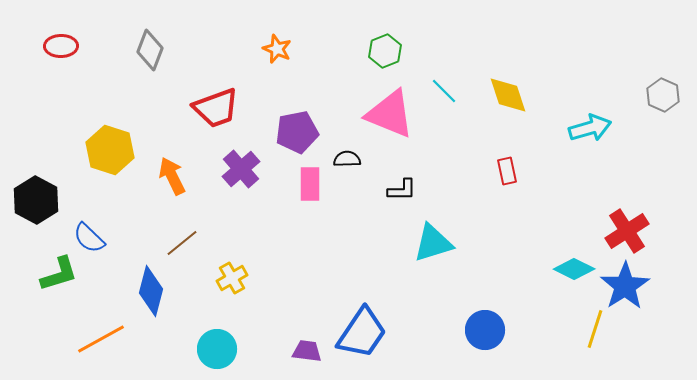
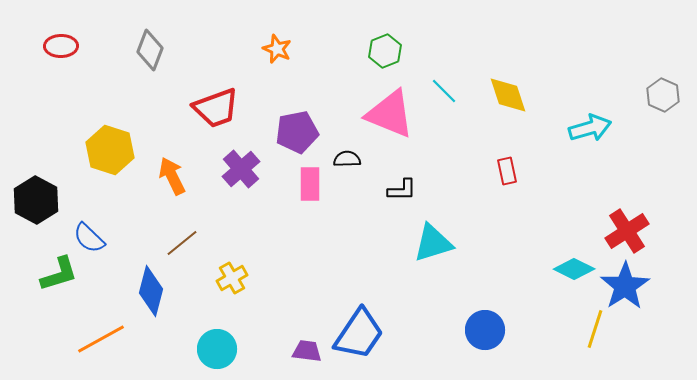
blue trapezoid: moved 3 px left, 1 px down
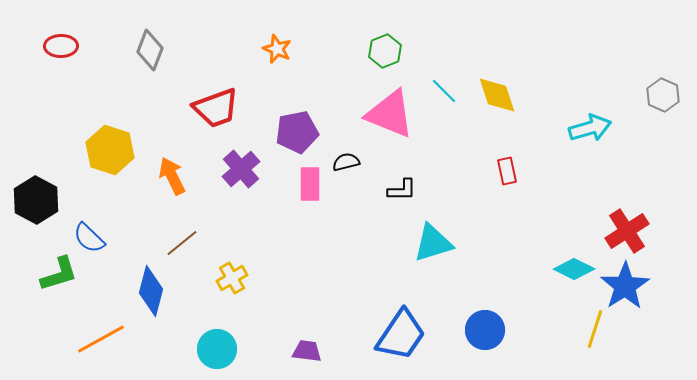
yellow diamond: moved 11 px left
black semicircle: moved 1 px left, 3 px down; rotated 12 degrees counterclockwise
blue trapezoid: moved 42 px right, 1 px down
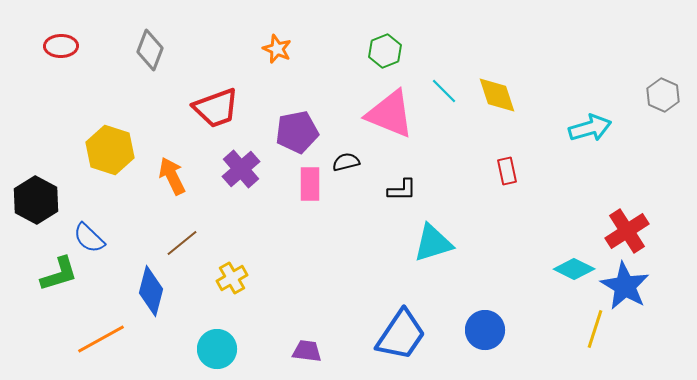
blue star: rotated 9 degrees counterclockwise
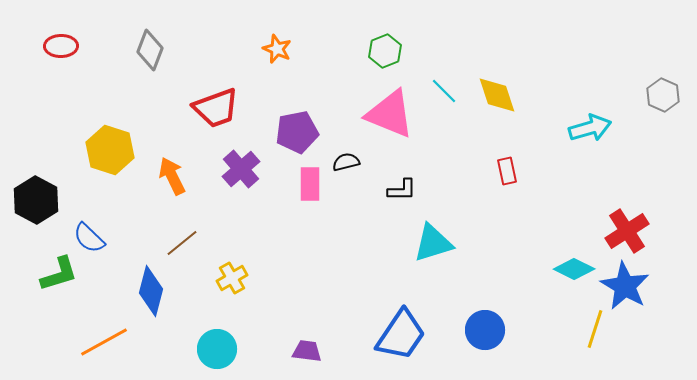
orange line: moved 3 px right, 3 px down
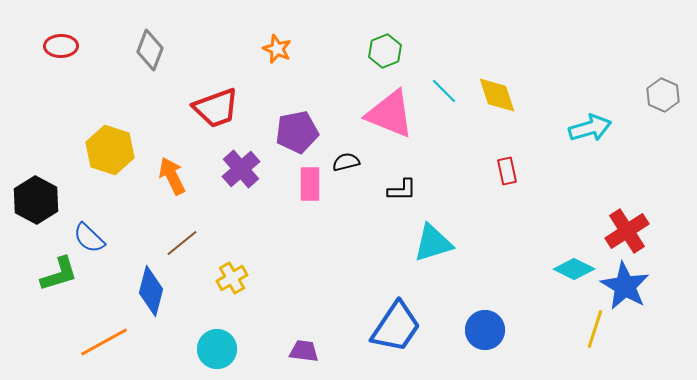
blue trapezoid: moved 5 px left, 8 px up
purple trapezoid: moved 3 px left
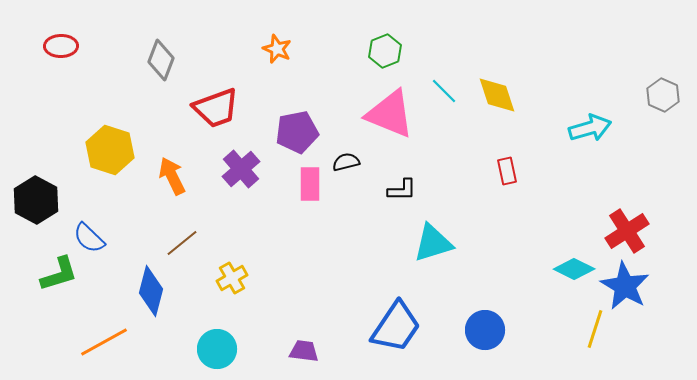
gray diamond: moved 11 px right, 10 px down
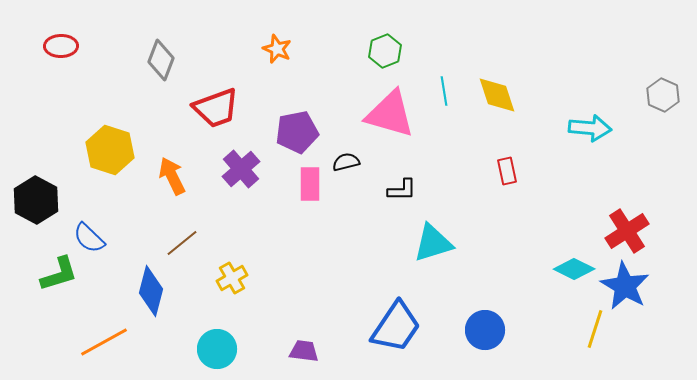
cyan line: rotated 36 degrees clockwise
pink triangle: rotated 6 degrees counterclockwise
cyan arrow: rotated 21 degrees clockwise
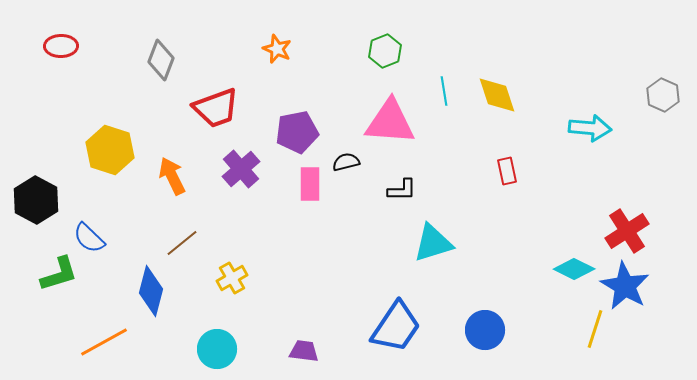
pink triangle: moved 8 px down; rotated 12 degrees counterclockwise
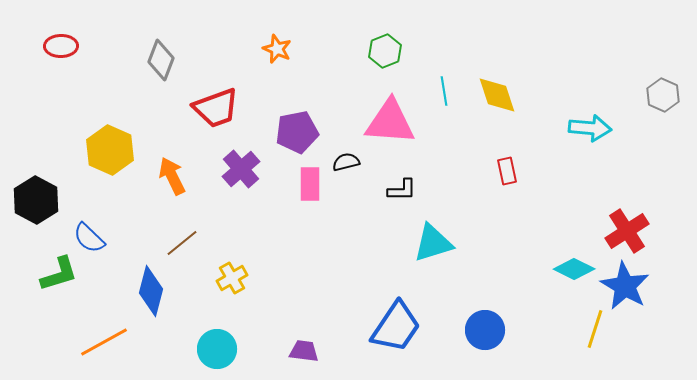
yellow hexagon: rotated 6 degrees clockwise
